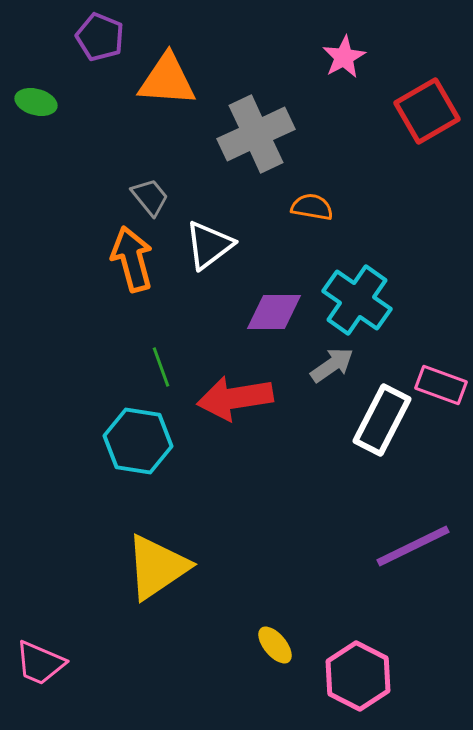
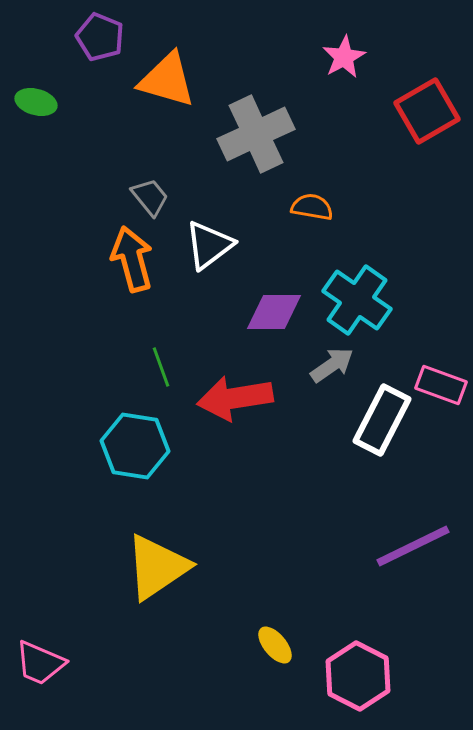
orange triangle: rotated 12 degrees clockwise
cyan hexagon: moved 3 px left, 5 px down
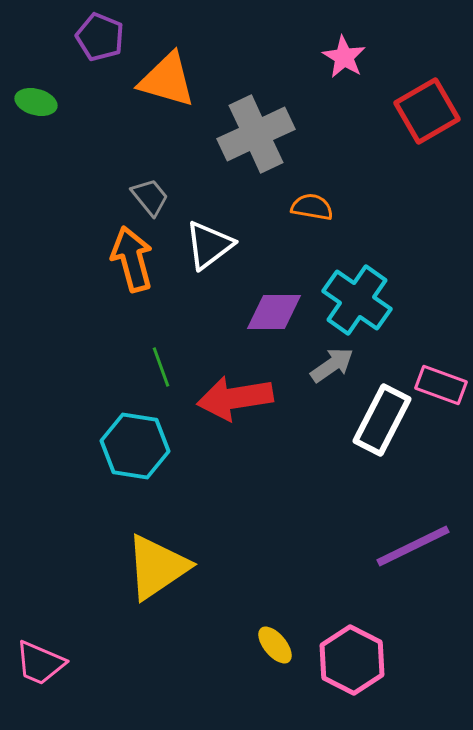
pink star: rotated 12 degrees counterclockwise
pink hexagon: moved 6 px left, 16 px up
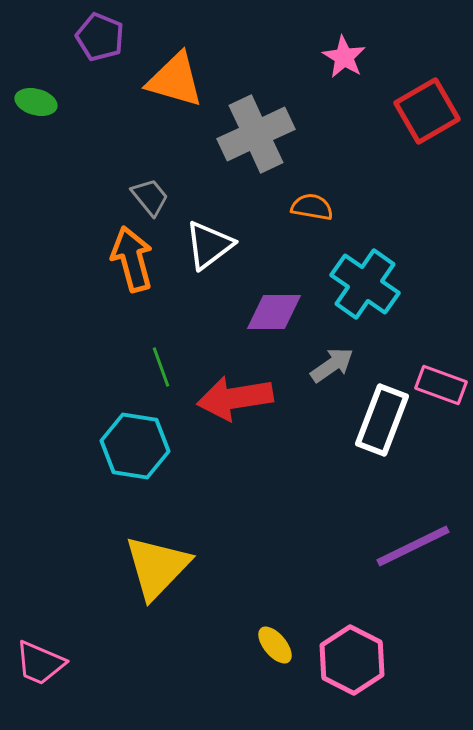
orange triangle: moved 8 px right
cyan cross: moved 8 px right, 16 px up
white rectangle: rotated 6 degrees counterclockwise
yellow triangle: rotated 12 degrees counterclockwise
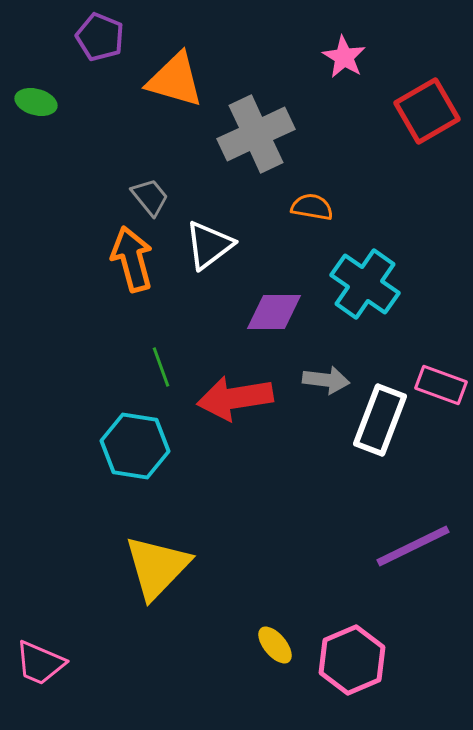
gray arrow: moved 6 px left, 15 px down; rotated 42 degrees clockwise
white rectangle: moved 2 px left
pink hexagon: rotated 10 degrees clockwise
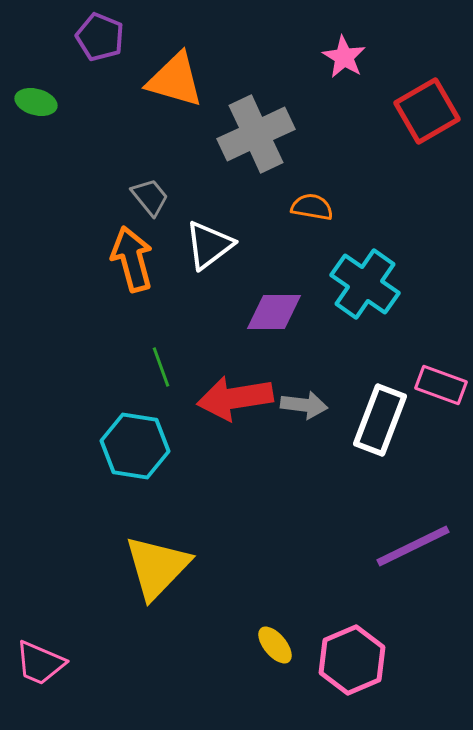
gray arrow: moved 22 px left, 25 px down
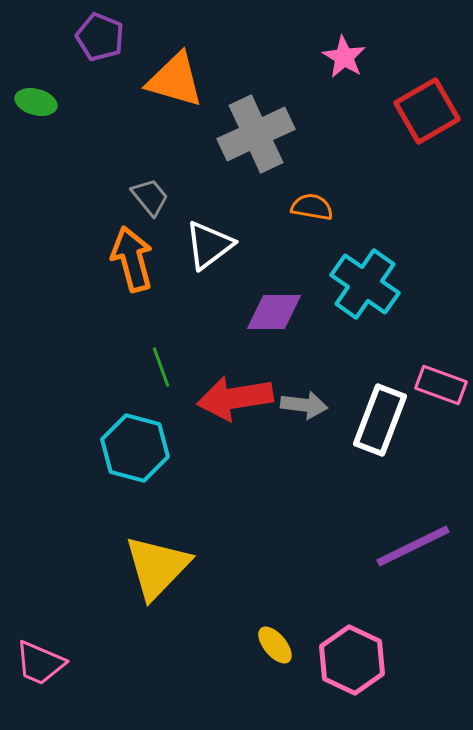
cyan hexagon: moved 2 px down; rotated 6 degrees clockwise
pink hexagon: rotated 12 degrees counterclockwise
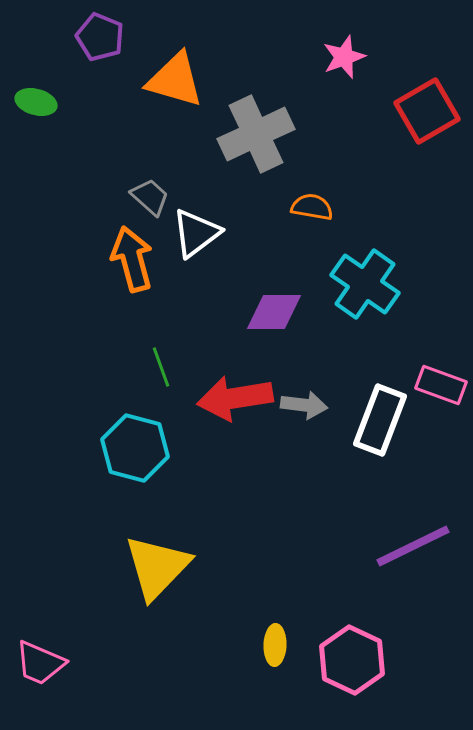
pink star: rotated 21 degrees clockwise
gray trapezoid: rotated 9 degrees counterclockwise
white triangle: moved 13 px left, 12 px up
yellow ellipse: rotated 42 degrees clockwise
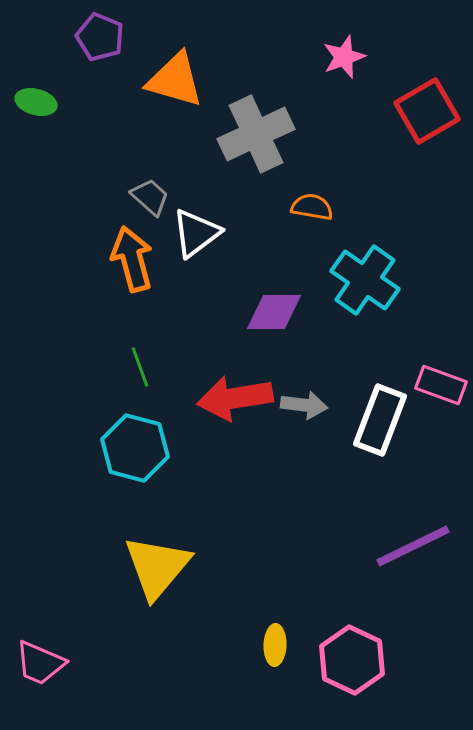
cyan cross: moved 4 px up
green line: moved 21 px left
yellow triangle: rotated 4 degrees counterclockwise
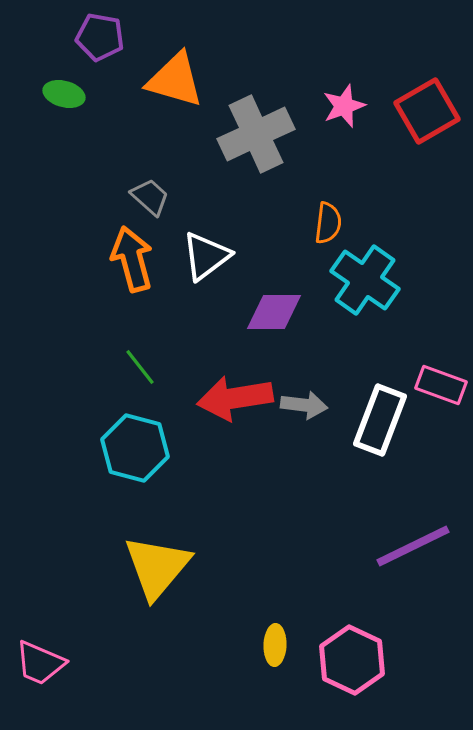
purple pentagon: rotated 12 degrees counterclockwise
pink star: moved 49 px down
green ellipse: moved 28 px right, 8 px up
orange semicircle: moved 16 px right, 16 px down; rotated 87 degrees clockwise
white triangle: moved 10 px right, 23 px down
green line: rotated 18 degrees counterclockwise
